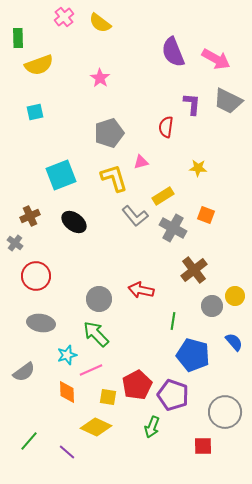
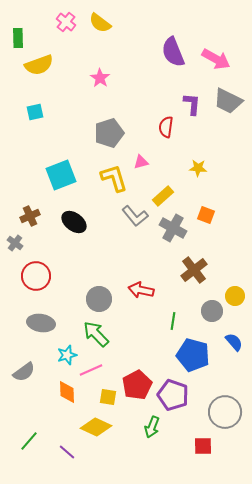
pink cross at (64, 17): moved 2 px right, 5 px down; rotated 12 degrees counterclockwise
yellow rectangle at (163, 196): rotated 10 degrees counterclockwise
gray circle at (212, 306): moved 5 px down
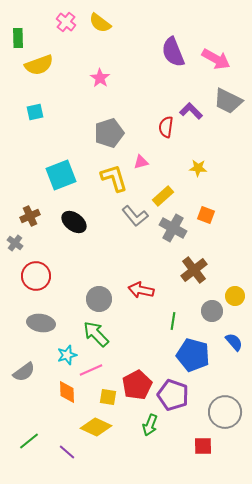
purple L-shape at (192, 104): moved 1 px left, 7 px down; rotated 50 degrees counterclockwise
green arrow at (152, 427): moved 2 px left, 2 px up
green line at (29, 441): rotated 10 degrees clockwise
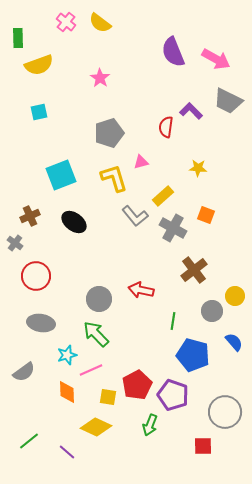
cyan square at (35, 112): moved 4 px right
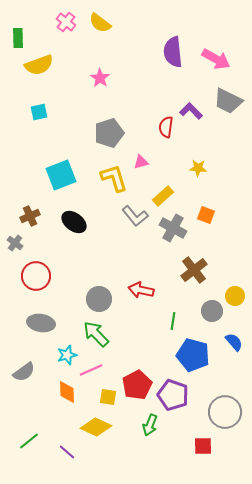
purple semicircle at (173, 52): rotated 16 degrees clockwise
